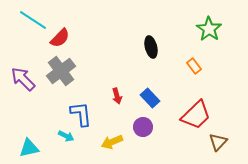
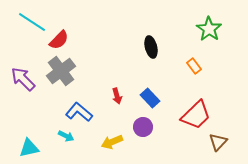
cyan line: moved 1 px left, 2 px down
red semicircle: moved 1 px left, 2 px down
blue L-shape: moved 2 px left, 2 px up; rotated 44 degrees counterclockwise
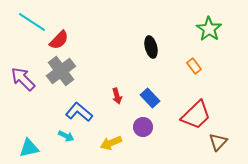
yellow arrow: moved 1 px left, 1 px down
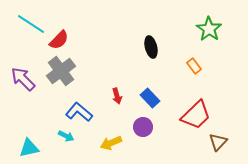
cyan line: moved 1 px left, 2 px down
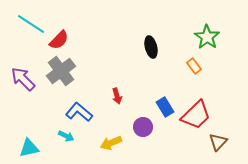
green star: moved 2 px left, 8 px down
blue rectangle: moved 15 px right, 9 px down; rotated 12 degrees clockwise
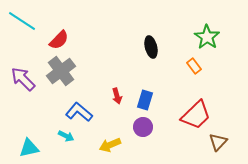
cyan line: moved 9 px left, 3 px up
blue rectangle: moved 20 px left, 7 px up; rotated 48 degrees clockwise
yellow arrow: moved 1 px left, 2 px down
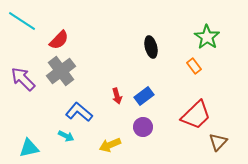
blue rectangle: moved 1 px left, 4 px up; rotated 36 degrees clockwise
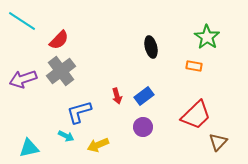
orange rectangle: rotated 42 degrees counterclockwise
purple arrow: rotated 64 degrees counterclockwise
blue L-shape: rotated 56 degrees counterclockwise
yellow arrow: moved 12 px left
